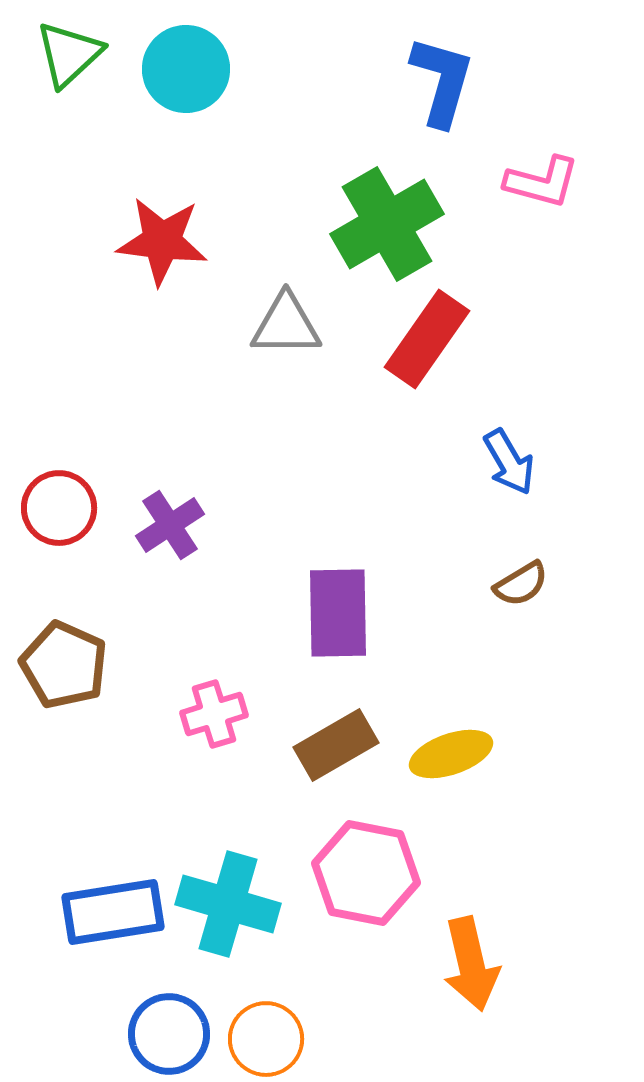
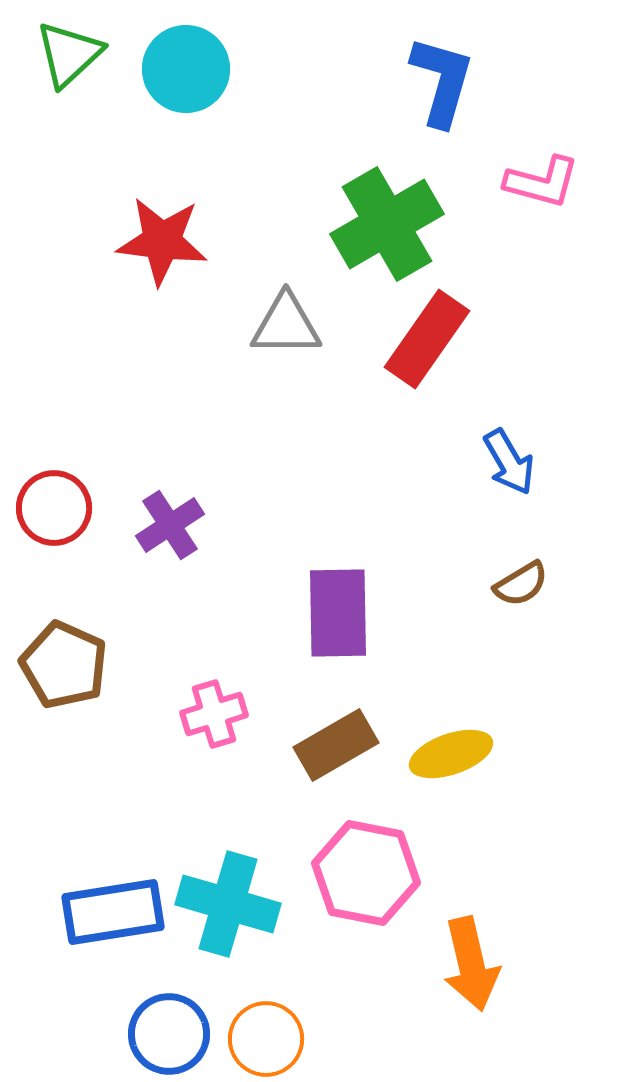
red circle: moved 5 px left
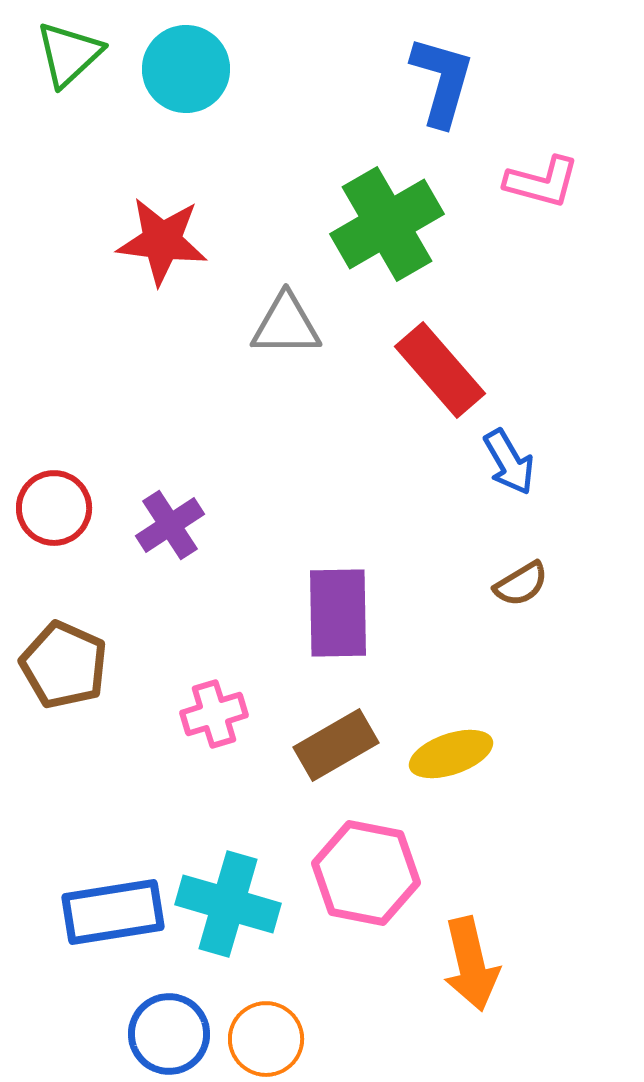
red rectangle: moved 13 px right, 31 px down; rotated 76 degrees counterclockwise
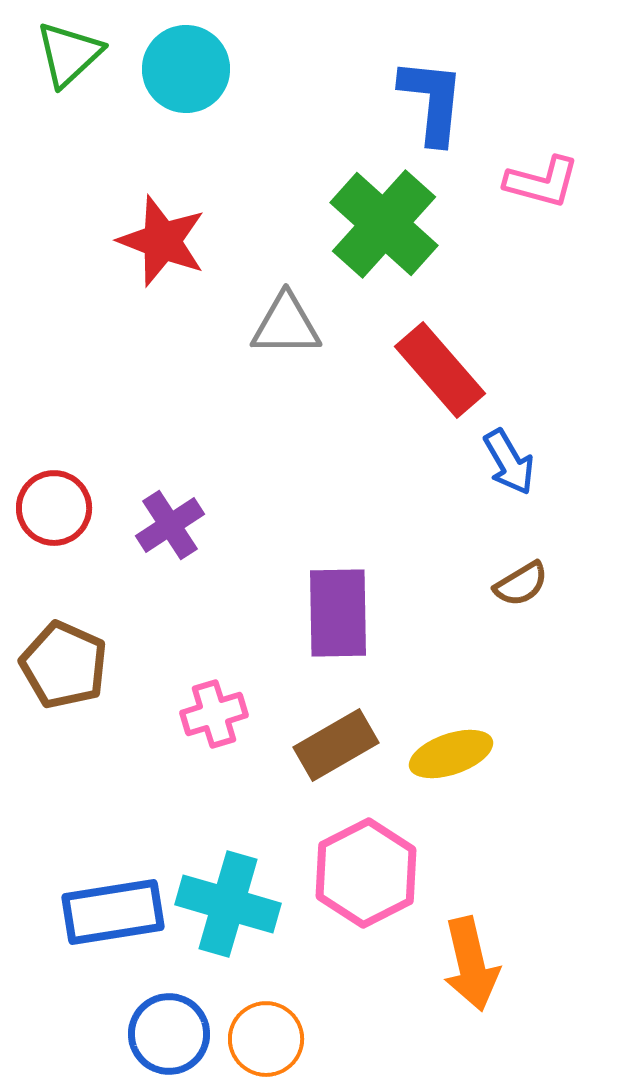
blue L-shape: moved 10 px left, 20 px down; rotated 10 degrees counterclockwise
green cross: moved 3 px left; rotated 18 degrees counterclockwise
red star: rotated 14 degrees clockwise
pink hexagon: rotated 22 degrees clockwise
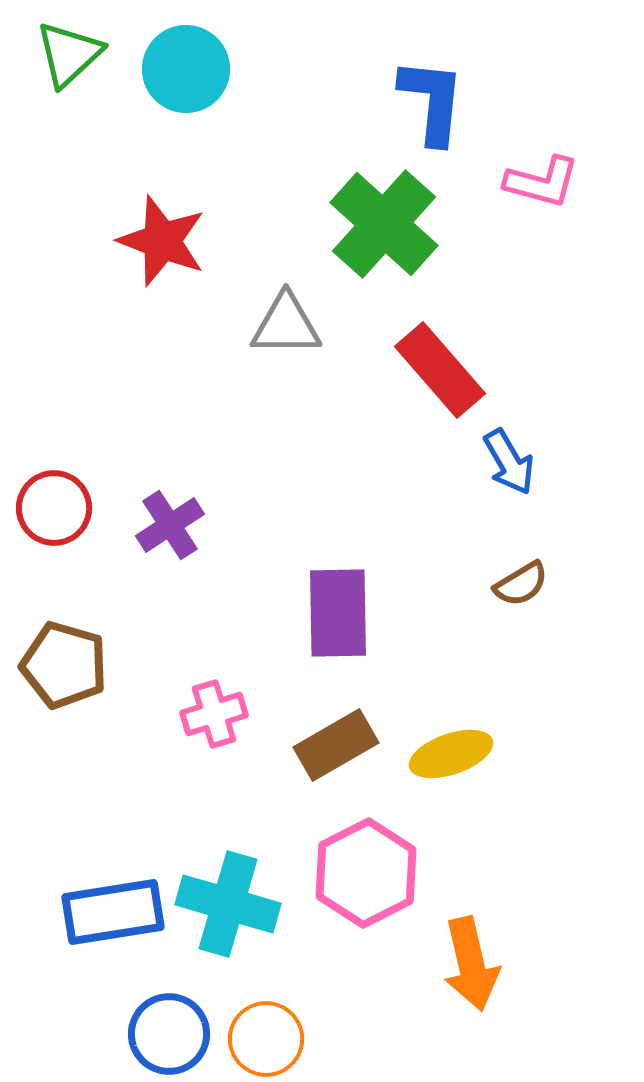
brown pentagon: rotated 8 degrees counterclockwise
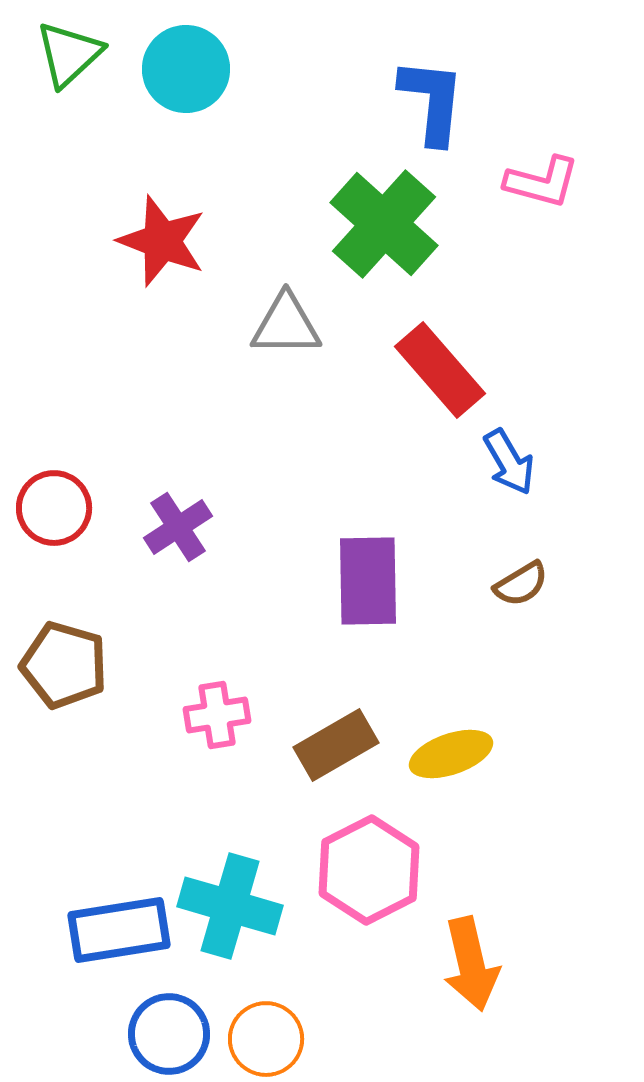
purple cross: moved 8 px right, 2 px down
purple rectangle: moved 30 px right, 32 px up
pink cross: moved 3 px right, 1 px down; rotated 8 degrees clockwise
pink hexagon: moved 3 px right, 3 px up
cyan cross: moved 2 px right, 2 px down
blue rectangle: moved 6 px right, 18 px down
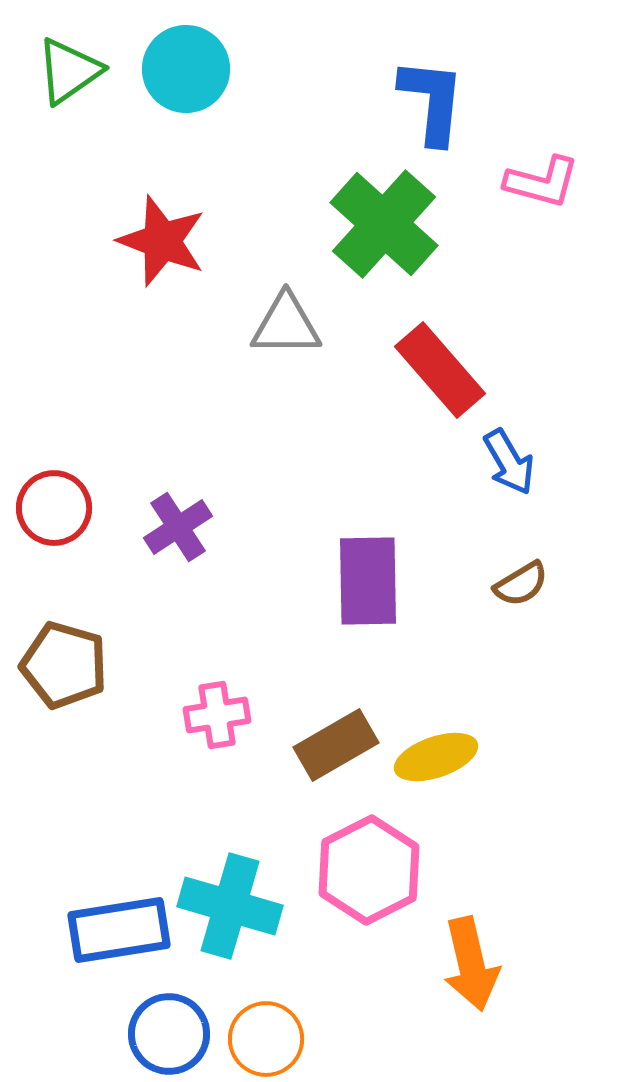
green triangle: moved 17 px down; rotated 8 degrees clockwise
yellow ellipse: moved 15 px left, 3 px down
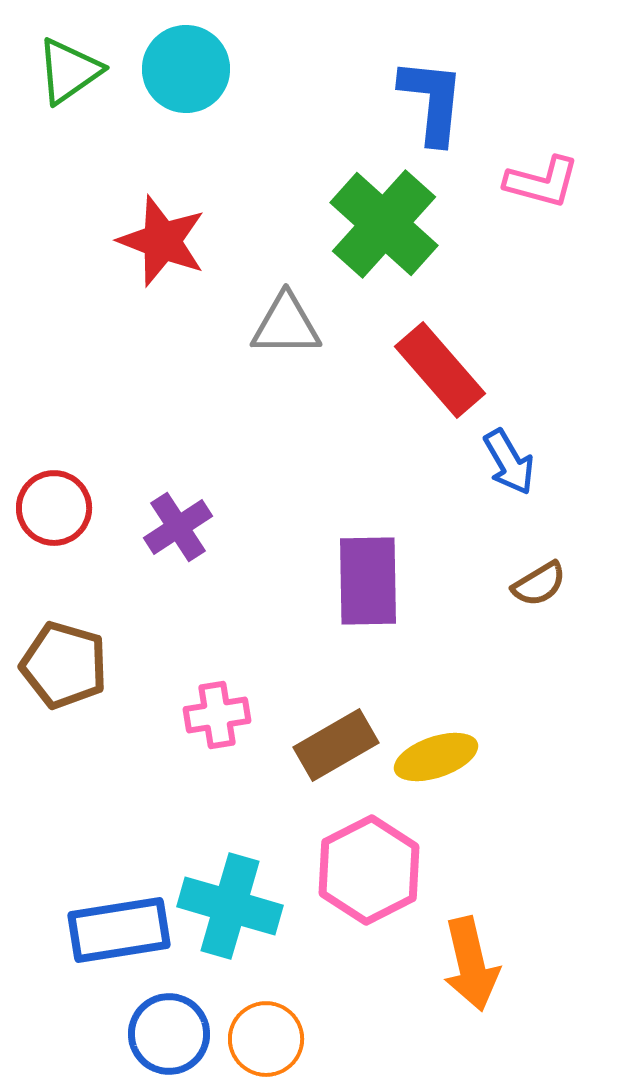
brown semicircle: moved 18 px right
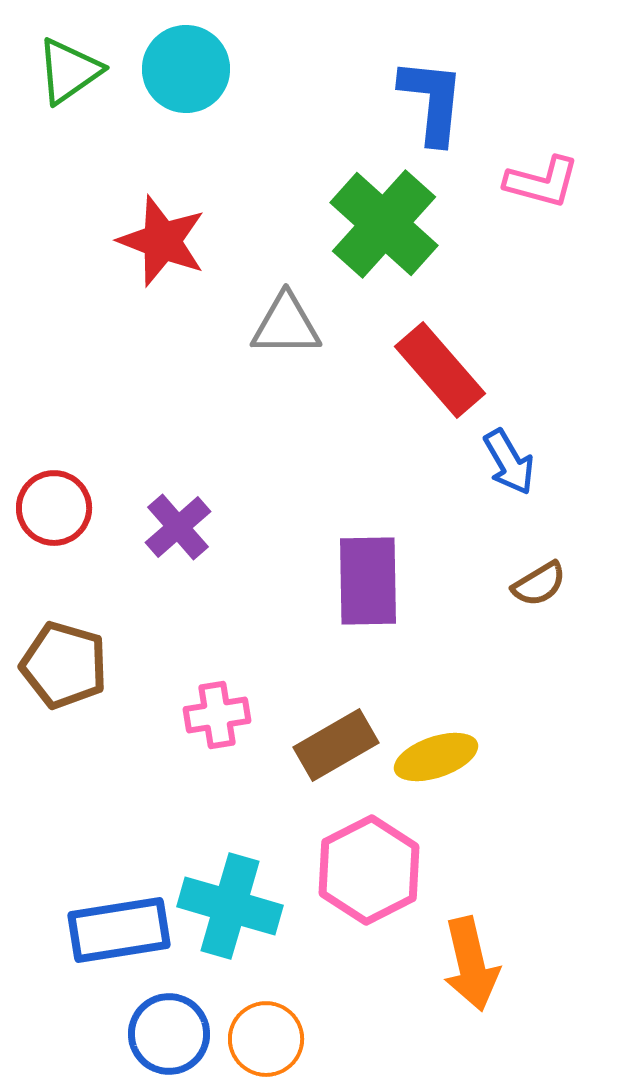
purple cross: rotated 8 degrees counterclockwise
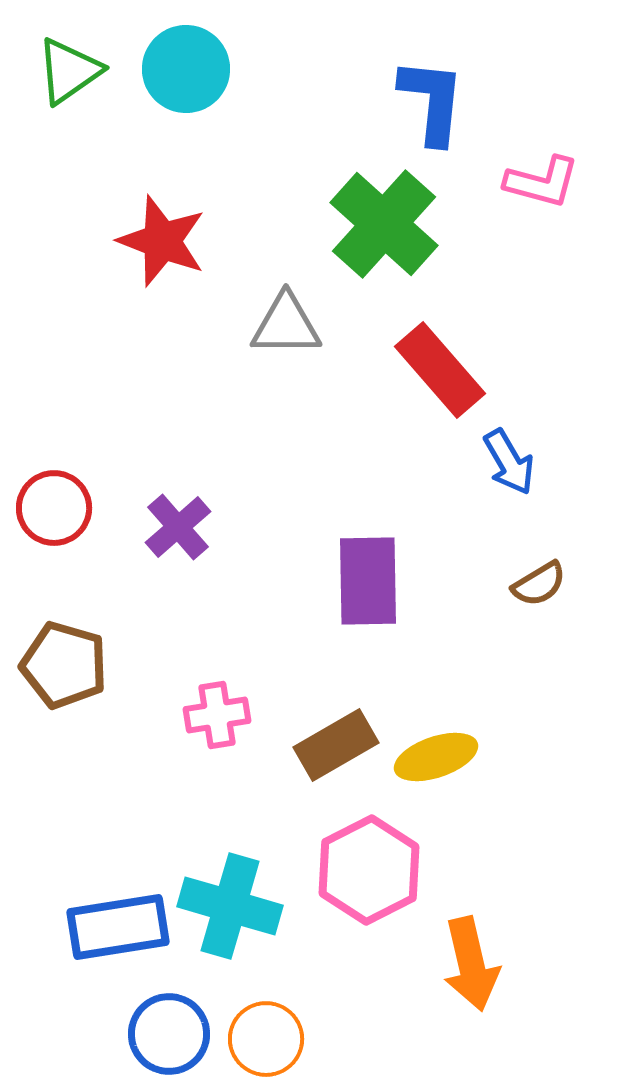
blue rectangle: moved 1 px left, 3 px up
